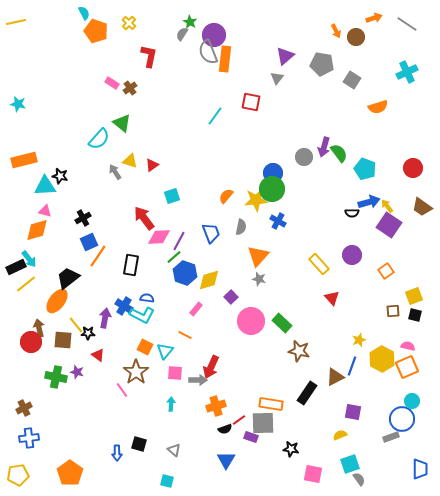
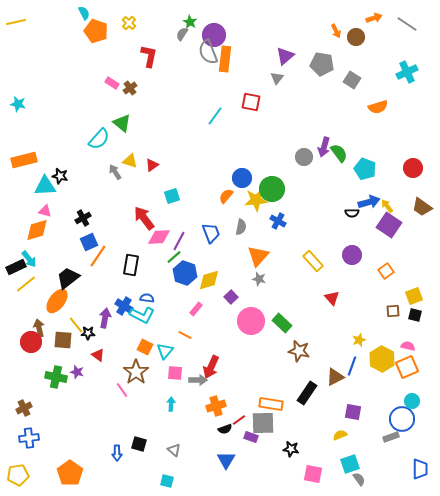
blue circle at (273, 173): moved 31 px left, 5 px down
yellow rectangle at (319, 264): moved 6 px left, 3 px up
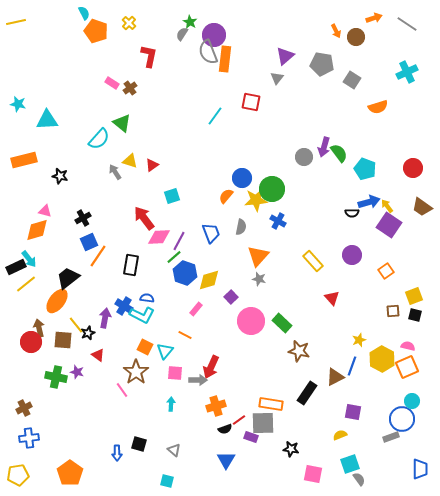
cyan triangle at (45, 186): moved 2 px right, 66 px up
black star at (88, 333): rotated 24 degrees counterclockwise
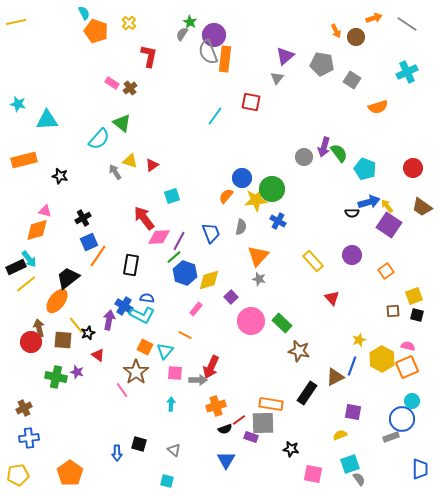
black square at (415, 315): moved 2 px right
purple arrow at (105, 318): moved 4 px right, 2 px down
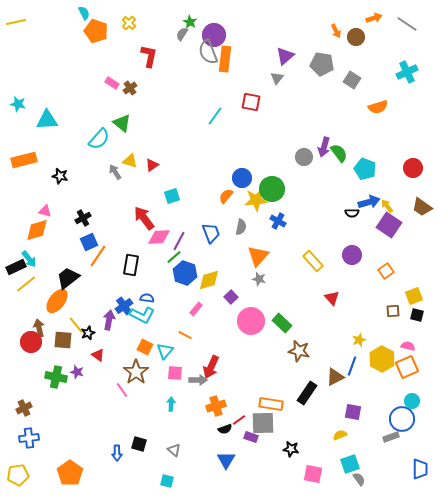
blue cross at (124, 306): rotated 24 degrees clockwise
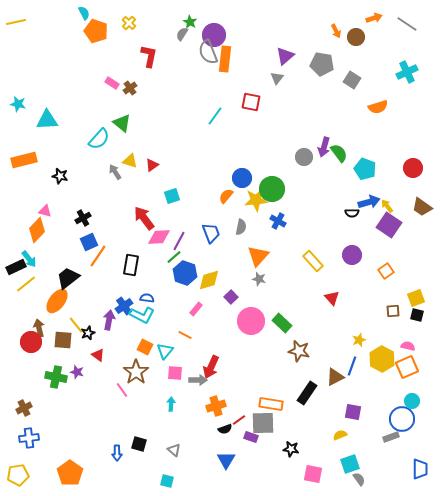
orange diamond at (37, 230): rotated 30 degrees counterclockwise
yellow square at (414, 296): moved 2 px right, 2 px down
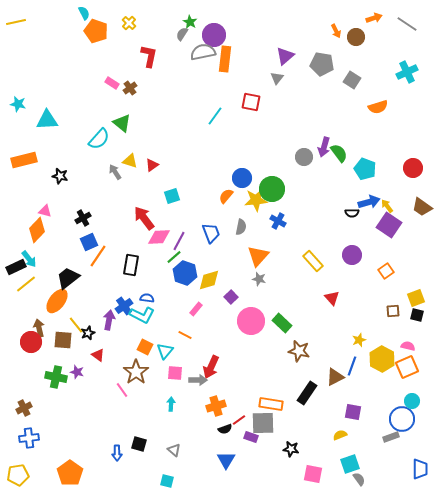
gray semicircle at (208, 52): moved 5 px left; rotated 100 degrees clockwise
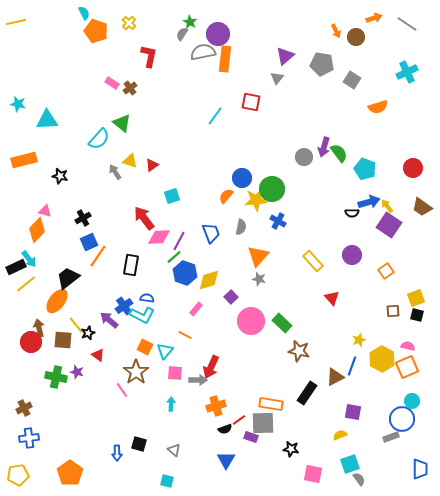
purple circle at (214, 35): moved 4 px right, 1 px up
purple arrow at (109, 320): rotated 60 degrees counterclockwise
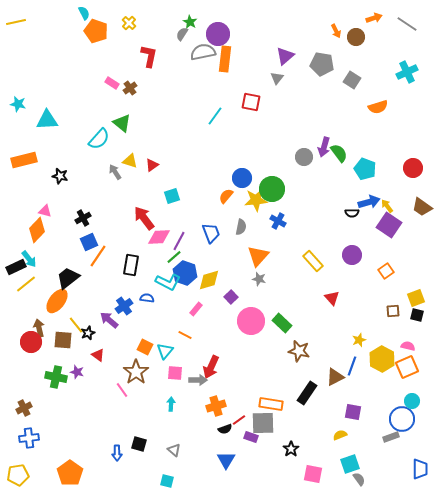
cyan L-shape at (142, 315): moved 26 px right, 33 px up
black star at (291, 449): rotated 28 degrees clockwise
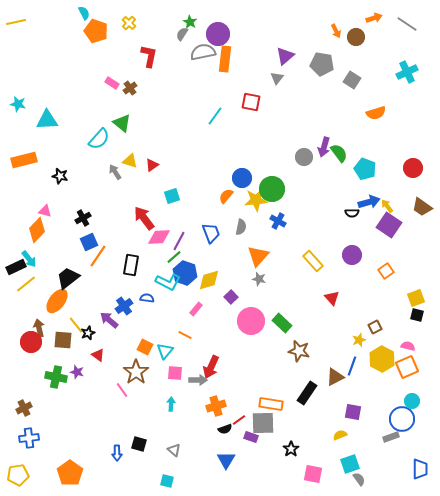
orange semicircle at (378, 107): moved 2 px left, 6 px down
brown square at (393, 311): moved 18 px left, 16 px down; rotated 24 degrees counterclockwise
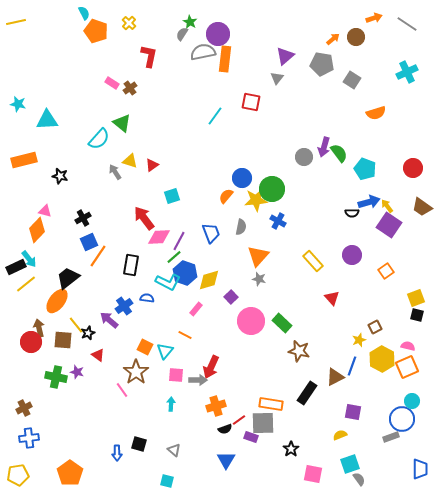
orange arrow at (336, 31): moved 3 px left, 8 px down; rotated 104 degrees counterclockwise
pink square at (175, 373): moved 1 px right, 2 px down
